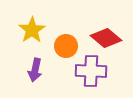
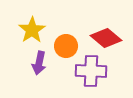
purple arrow: moved 4 px right, 7 px up
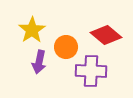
red diamond: moved 3 px up
orange circle: moved 1 px down
purple arrow: moved 1 px up
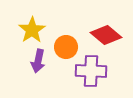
purple arrow: moved 1 px left, 1 px up
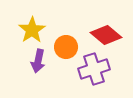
purple cross: moved 3 px right, 2 px up; rotated 20 degrees counterclockwise
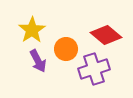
orange circle: moved 2 px down
purple arrow: rotated 40 degrees counterclockwise
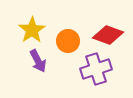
red diamond: moved 2 px right; rotated 20 degrees counterclockwise
orange circle: moved 2 px right, 8 px up
purple cross: moved 2 px right
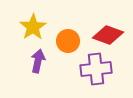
yellow star: moved 1 px right, 3 px up
purple arrow: rotated 140 degrees counterclockwise
purple cross: rotated 12 degrees clockwise
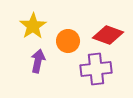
yellow star: moved 1 px up
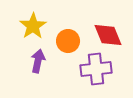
red diamond: rotated 48 degrees clockwise
